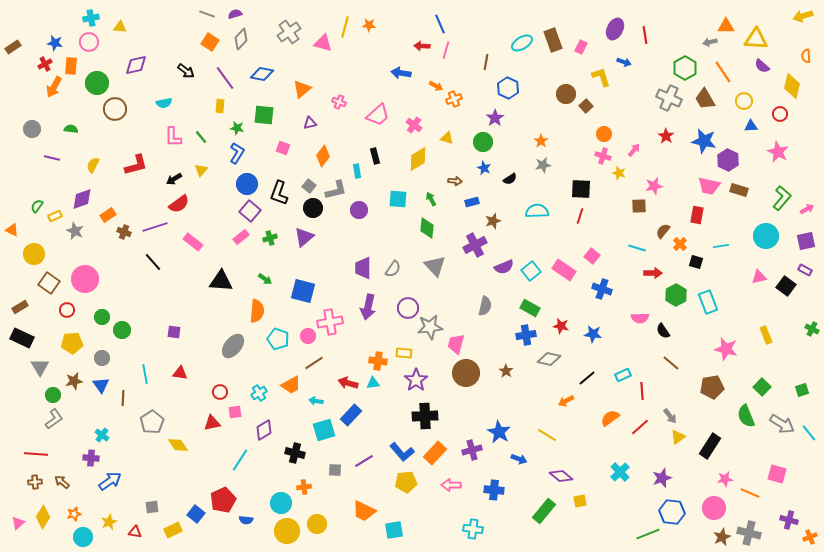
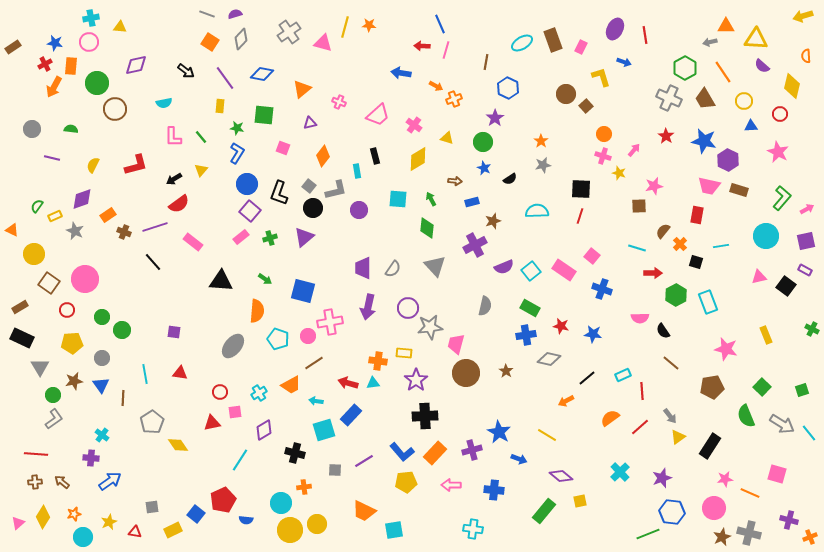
yellow circle at (287, 531): moved 3 px right, 1 px up
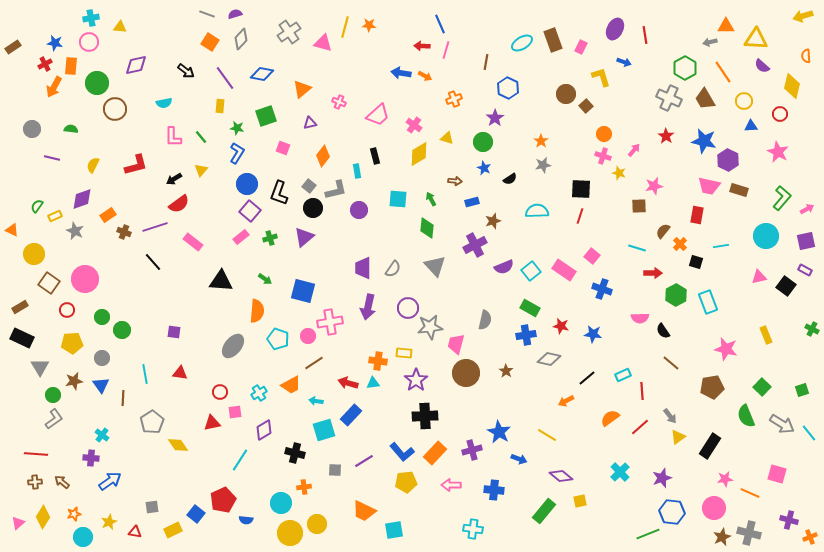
orange arrow at (436, 86): moved 11 px left, 10 px up
green square at (264, 115): moved 2 px right, 1 px down; rotated 25 degrees counterclockwise
yellow diamond at (418, 159): moved 1 px right, 5 px up
gray semicircle at (485, 306): moved 14 px down
yellow circle at (290, 530): moved 3 px down
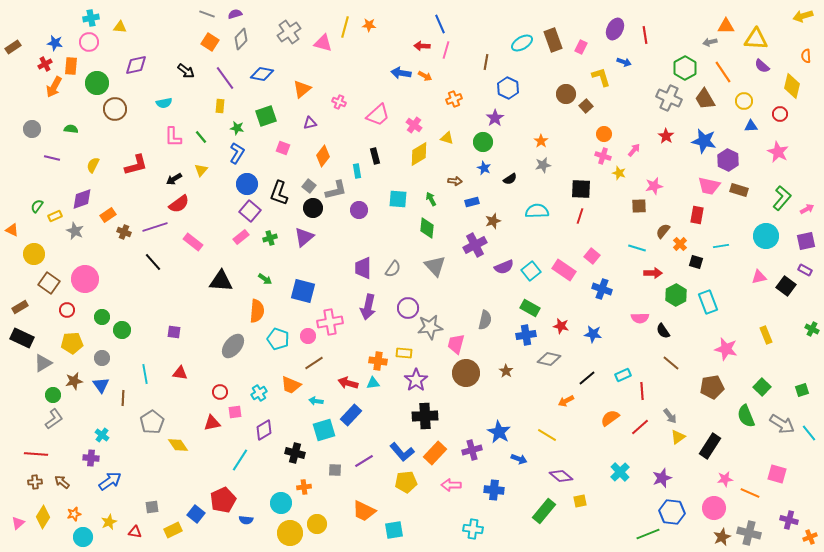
gray triangle at (40, 367): moved 3 px right, 4 px up; rotated 30 degrees clockwise
orange trapezoid at (291, 385): rotated 50 degrees clockwise
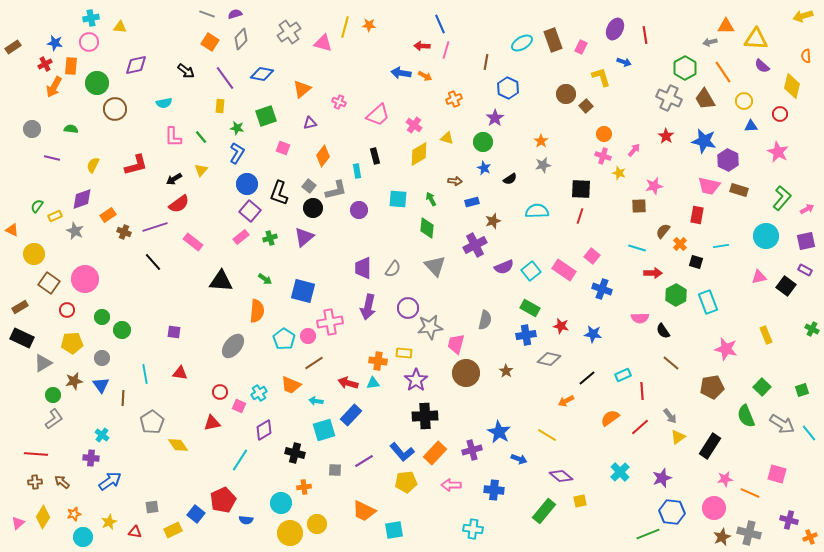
cyan pentagon at (278, 339): moved 6 px right; rotated 15 degrees clockwise
pink square at (235, 412): moved 4 px right, 6 px up; rotated 32 degrees clockwise
